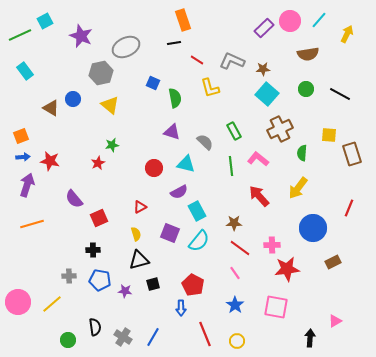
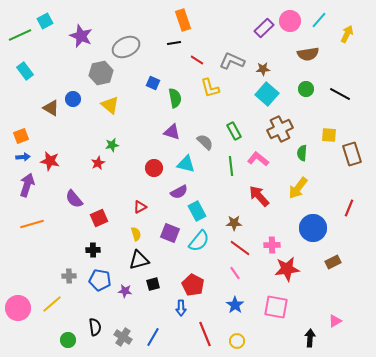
pink circle at (18, 302): moved 6 px down
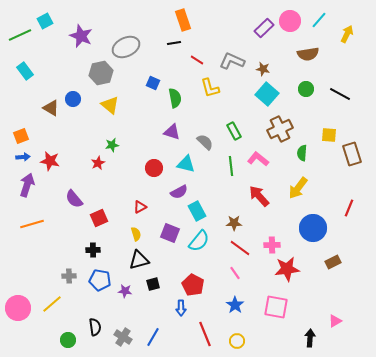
brown star at (263, 69): rotated 16 degrees clockwise
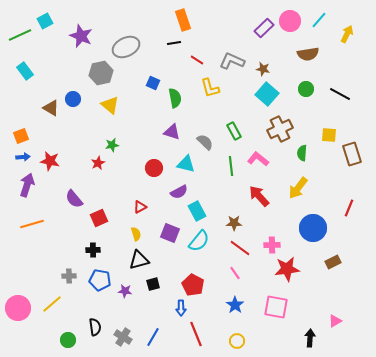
red line at (205, 334): moved 9 px left
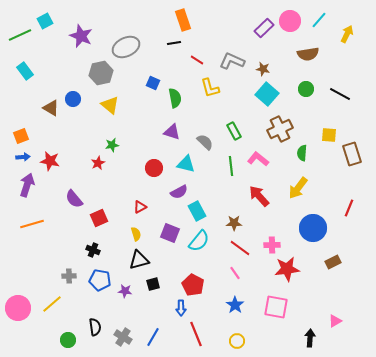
black cross at (93, 250): rotated 24 degrees clockwise
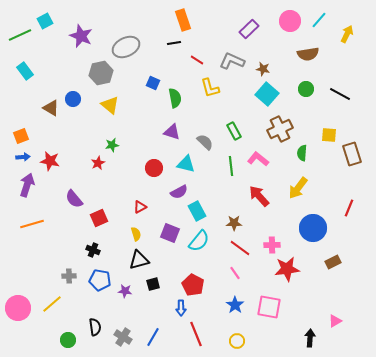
purple rectangle at (264, 28): moved 15 px left, 1 px down
pink square at (276, 307): moved 7 px left
